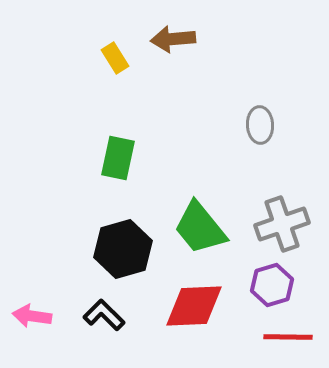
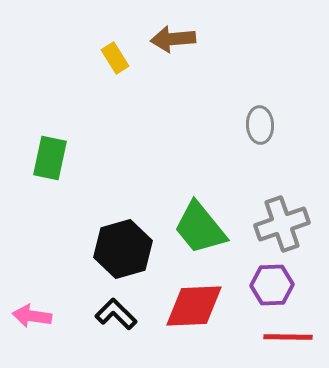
green rectangle: moved 68 px left
purple hexagon: rotated 15 degrees clockwise
black L-shape: moved 12 px right, 1 px up
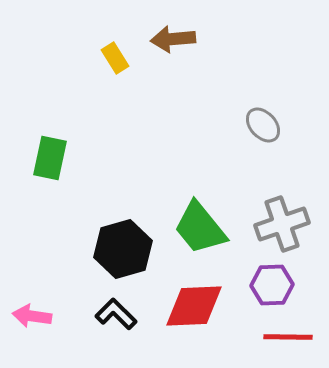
gray ellipse: moved 3 px right; rotated 39 degrees counterclockwise
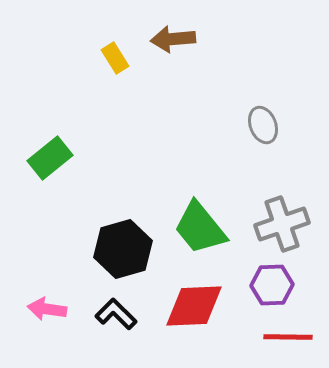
gray ellipse: rotated 21 degrees clockwise
green rectangle: rotated 39 degrees clockwise
pink arrow: moved 15 px right, 7 px up
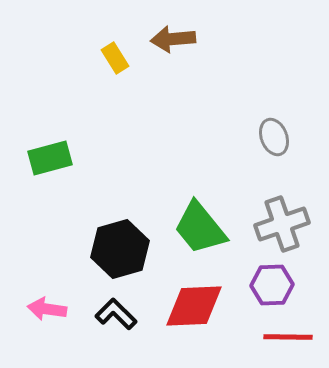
gray ellipse: moved 11 px right, 12 px down
green rectangle: rotated 24 degrees clockwise
black hexagon: moved 3 px left
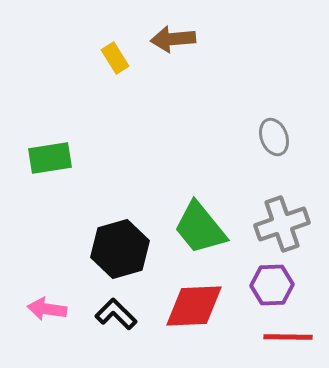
green rectangle: rotated 6 degrees clockwise
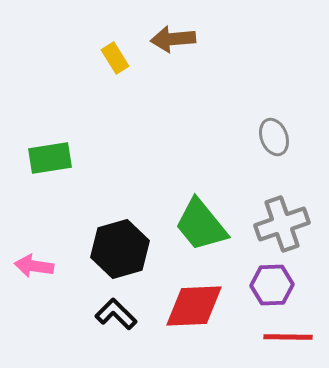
green trapezoid: moved 1 px right, 3 px up
pink arrow: moved 13 px left, 43 px up
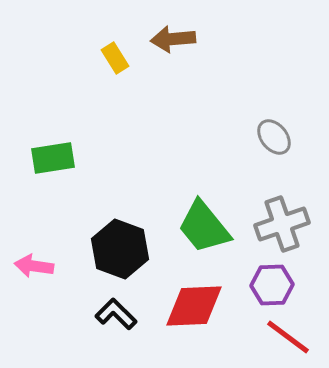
gray ellipse: rotated 18 degrees counterclockwise
green rectangle: moved 3 px right
green trapezoid: moved 3 px right, 2 px down
black hexagon: rotated 24 degrees counterclockwise
red line: rotated 36 degrees clockwise
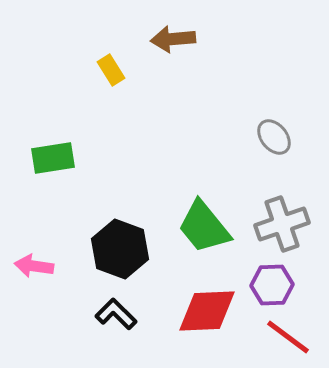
yellow rectangle: moved 4 px left, 12 px down
red diamond: moved 13 px right, 5 px down
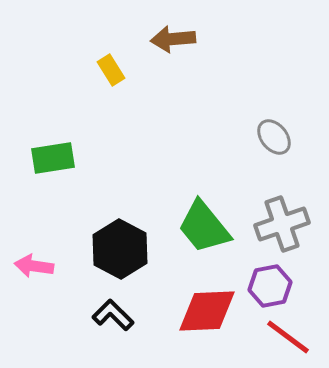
black hexagon: rotated 8 degrees clockwise
purple hexagon: moved 2 px left, 1 px down; rotated 9 degrees counterclockwise
black L-shape: moved 3 px left, 1 px down
